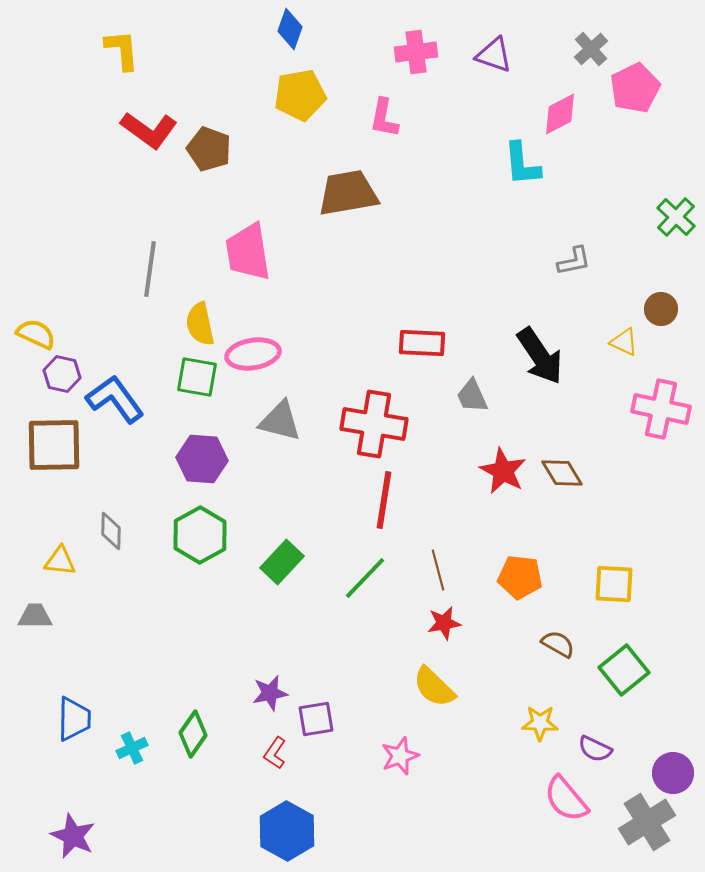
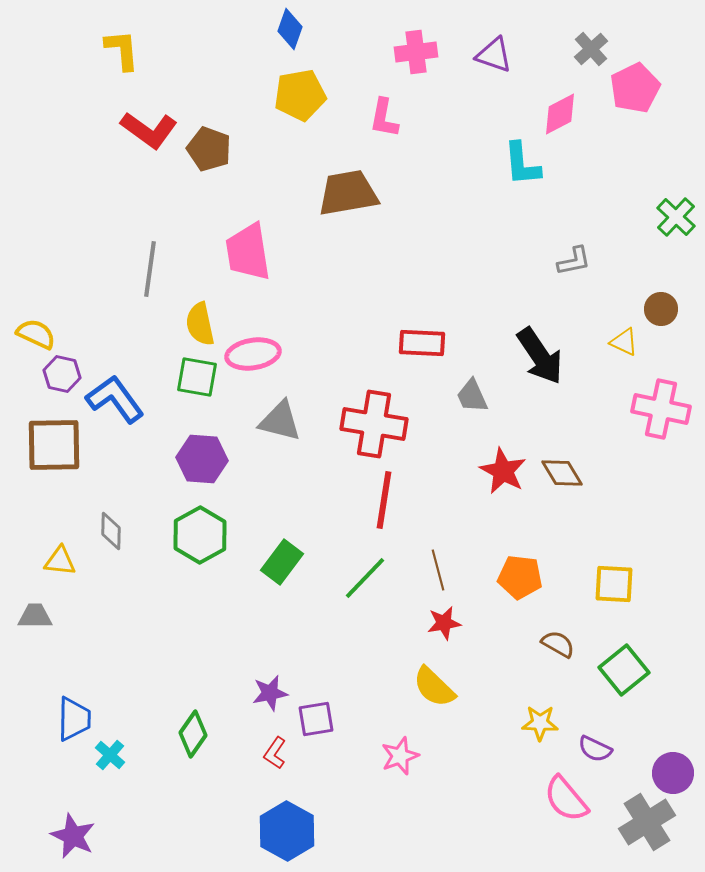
green rectangle at (282, 562): rotated 6 degrees counterclockwise
cyan cross at (132, 748): moved 22 px left, 7 px down; rotated 24 degrees counterclockwise
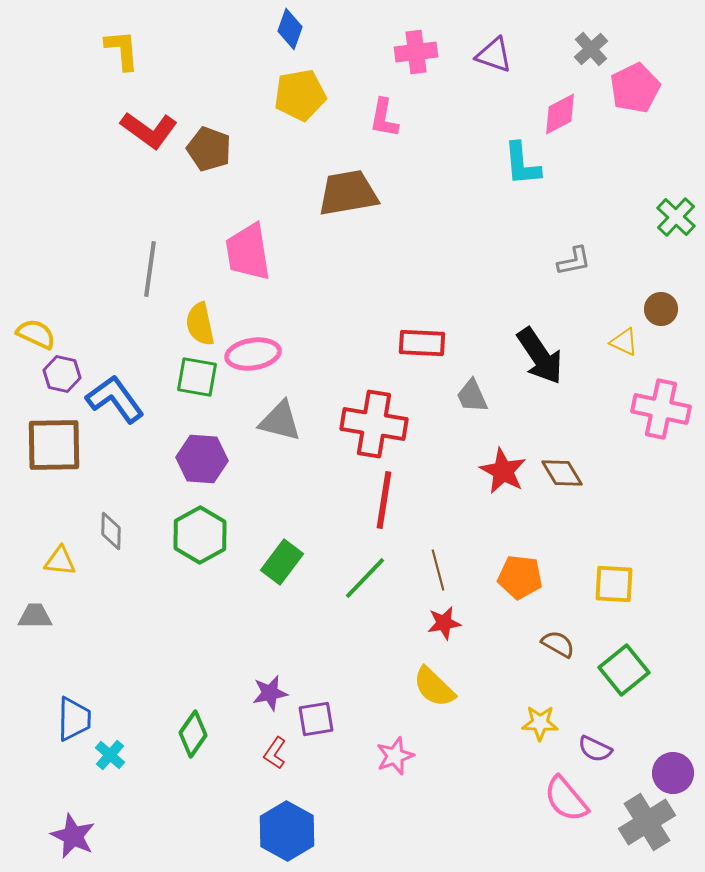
pink star at (400, 756): moved 5 px left
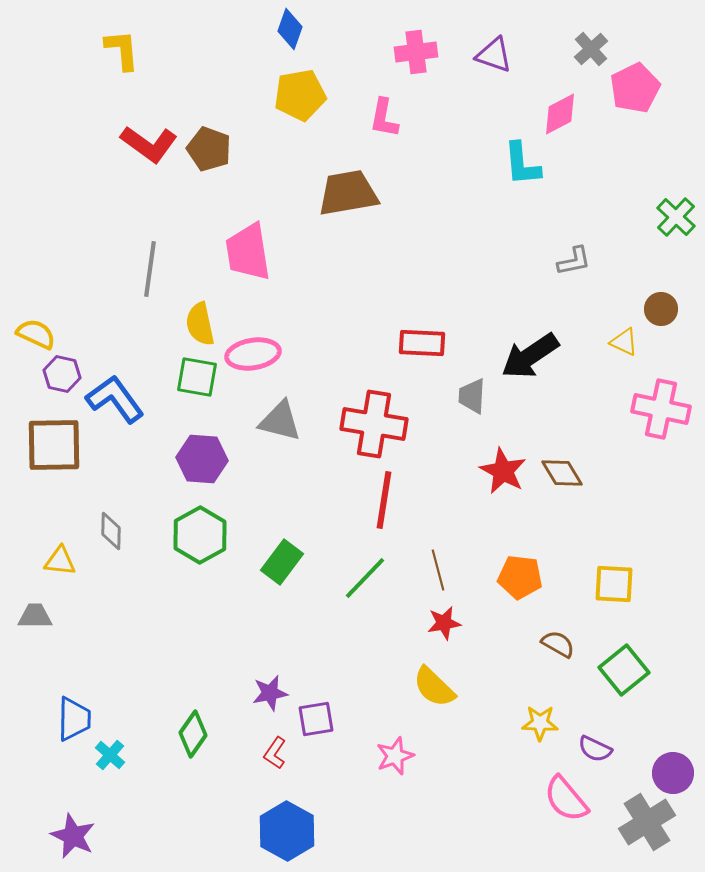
red L-shape at (149, 130): moved 14 px down
black arrow at (540, 356): moved 10 px left; rotated 90 degrees clockwise
gray trapezoid at (472, 396): rotated 27 degrees clockwise
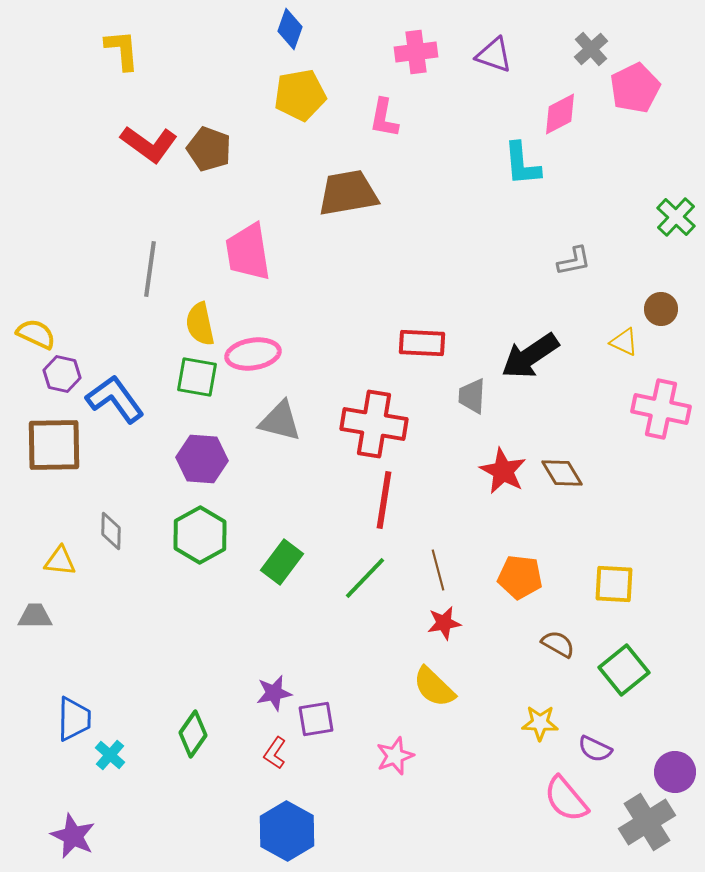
purple star at (270, 693): moved 4 px right
purple circle at (673, 773): moved 2 px right, 1 px up
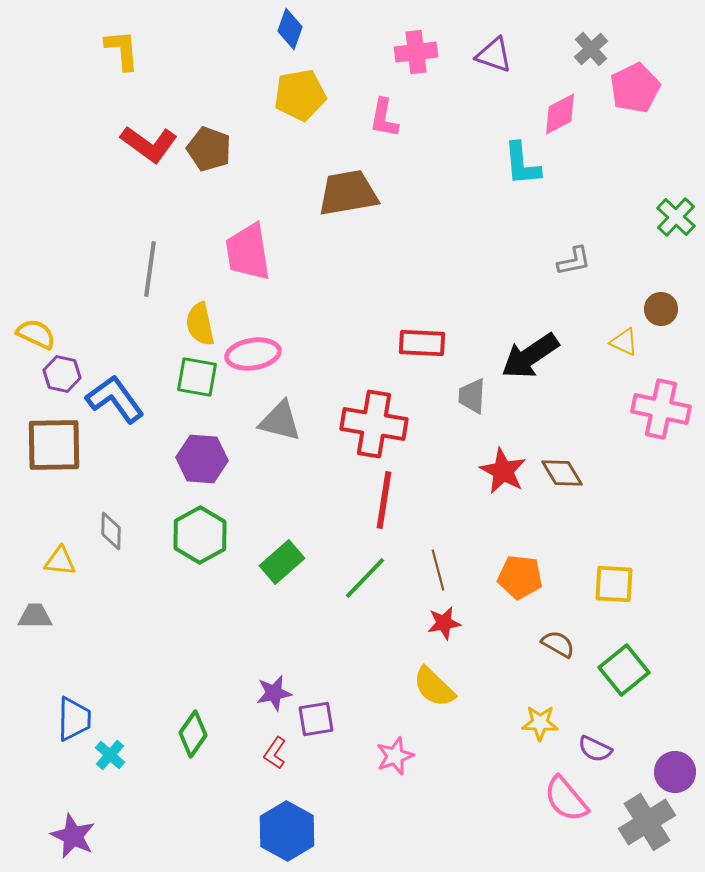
green rectangle at (282, 562): rotated 12 degrees clockwise
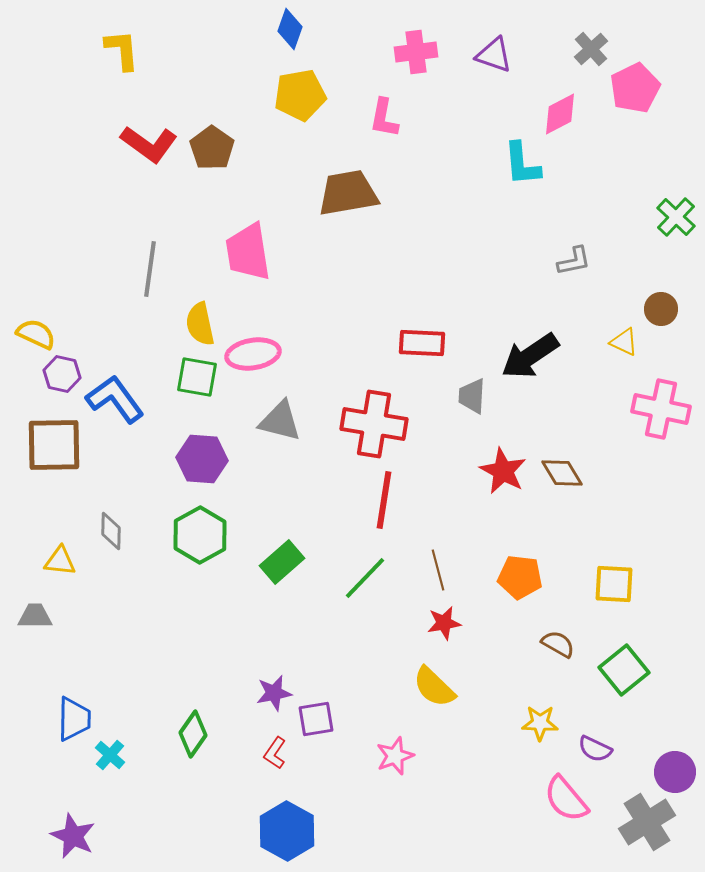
brown pentagon at (209, 149): moved 3 px right, 1 px up; rotated 15 degrees clockwise
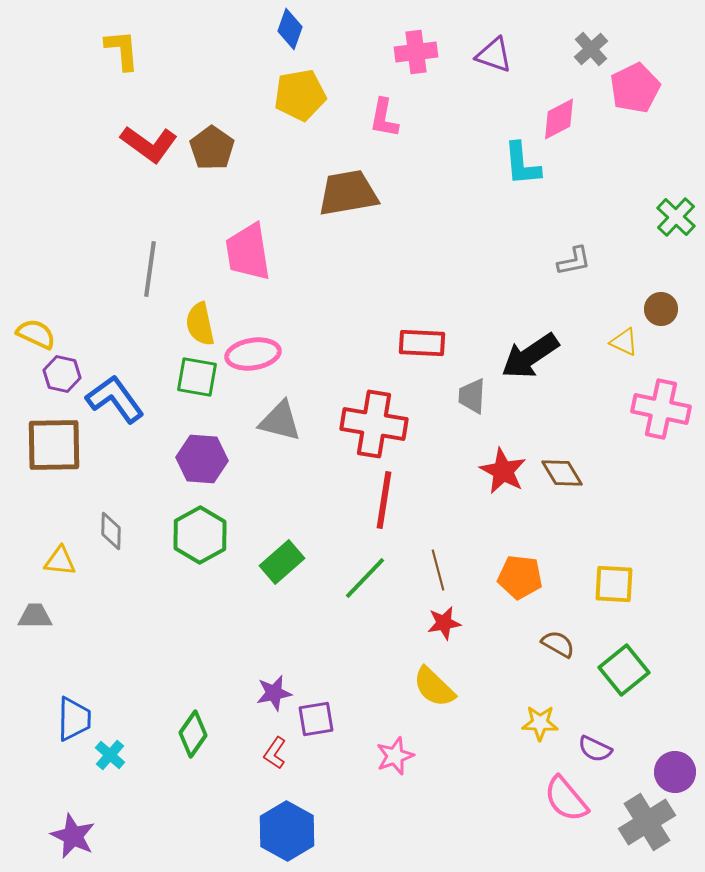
pink diamond at (560, 114): moved 1 px left, 5 px down
